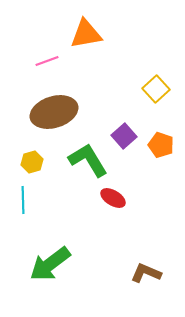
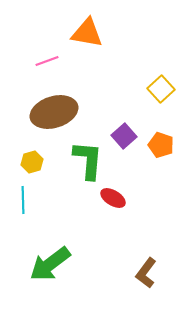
orange triangle: moved 1 px right, 1 px up; rotated 20 degrees clockwise
yellow square: moved 5 px right
green L-shape: rotated 36 degrees clockwise
brown L-shape: rotated 76 degrees counterclockwise
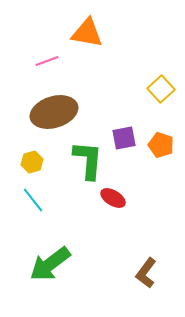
purple square: moved 2 px down; rotated 30 degrees clockwise
cyan line: moved 10 px right; rotated 36 degrees counterclockwise
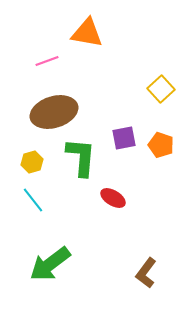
green L-shape: moved 7 px left, 3 px up
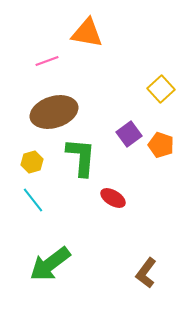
purple square: moved 5 px right, 4 px up; rotated 25 degrees counterclockwise
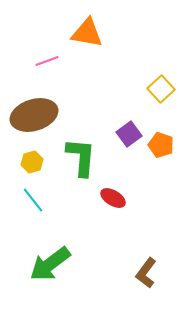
brown ellipse: moved 20 px left, 3 px down
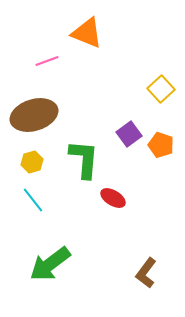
orange triangle: rotated 12 degrees clockwise
green L-shape: moved 3 px right, 2 px down
